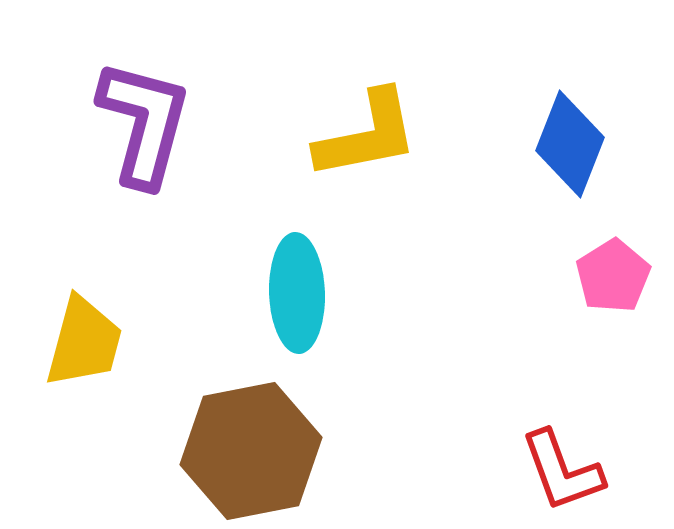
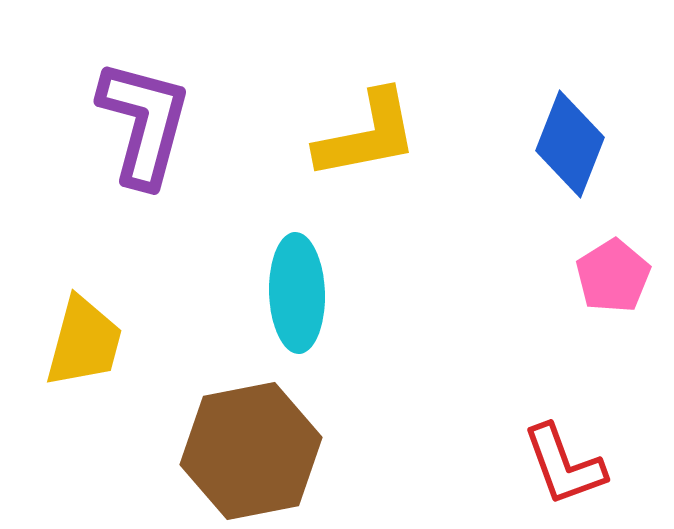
red L-shape: moved 2 px right, 6 px up
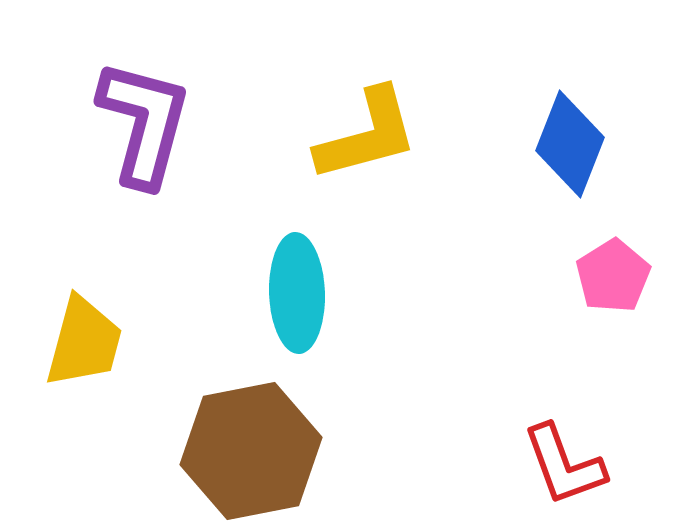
yellow L-shape: rotated 4 degrees counterclockwise
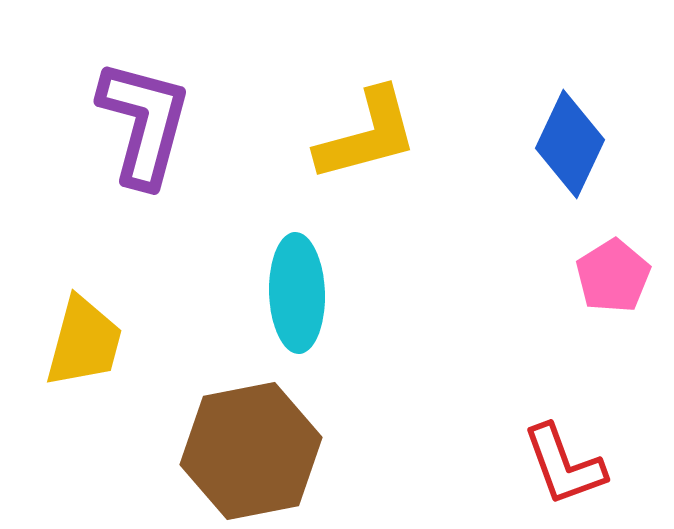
blue diamond: rotated 4 degrees clockwise
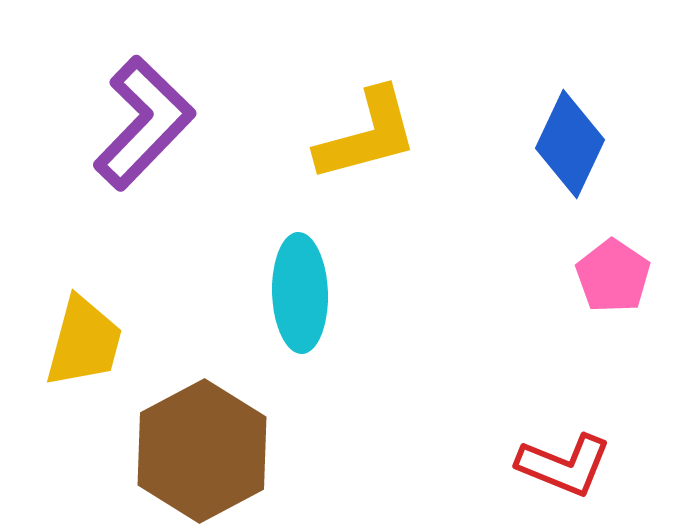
purple L-shape: rotated 29 degrees clockwise
pink pentagon: rotated 6 degrees counterclockwise
cyan ellipse: moved 3 px right
brown hexagon: moved 49 px left; rotated 17 degrees counterclockwise
red L-shape: rotated 48 degrees counterclockwise
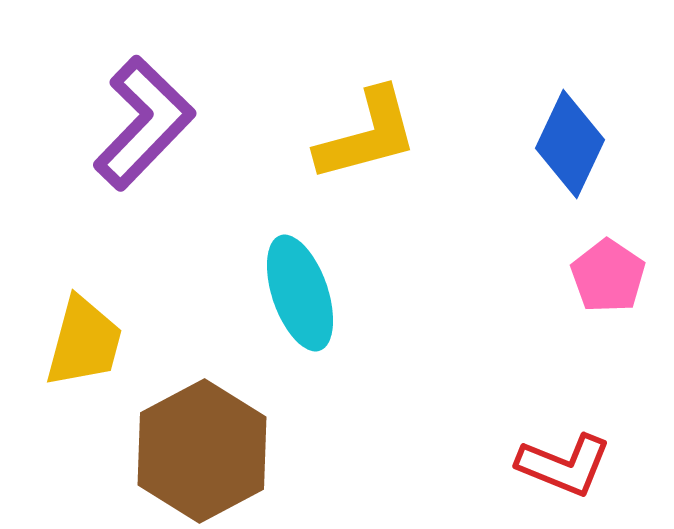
pink pentagon: moved 5 px left
cyan ellipse: rotated 17 degrees counterclockwise
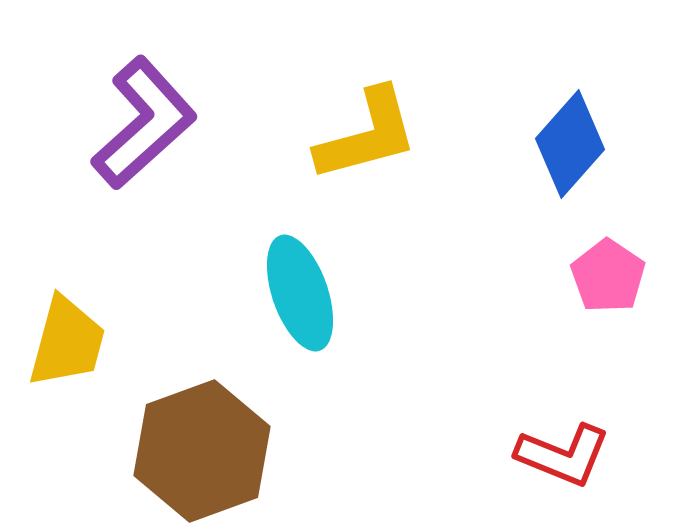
purple L-shape: rotated 4 degrees clockwise
blue diamond: rotated 16 degrees clockwise
yellow trapezoid: moved 17 px left
brown hexagon: rotated 8 degrees clockwise
red L-shape: moved 1 px left, 10 px up
